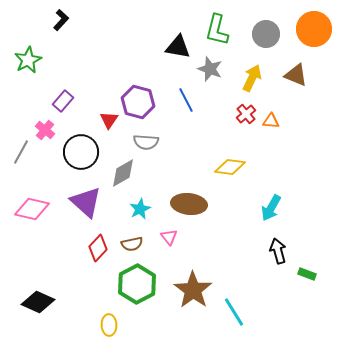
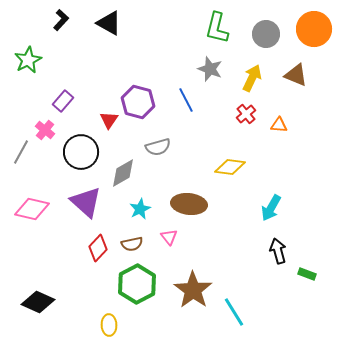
green L-shape: moved 2 px up
black triangle: moved 69 px left, 24 px up; rotated 20 degrees clockwise
orange triangle: moved 8 px right, 4 px down
gray semicircle: moved 12 px right, 5 px down; rotated 20 degrees counterclockwise
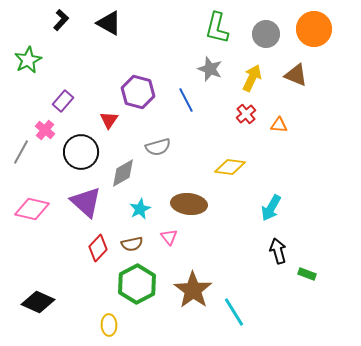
purple hexagon: moved 10 px up
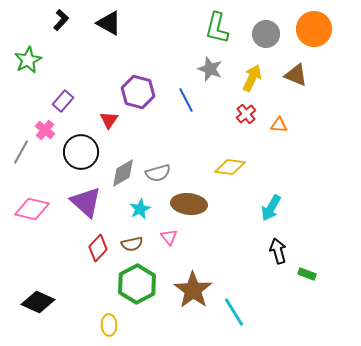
gray semicircle: moved 26 px down
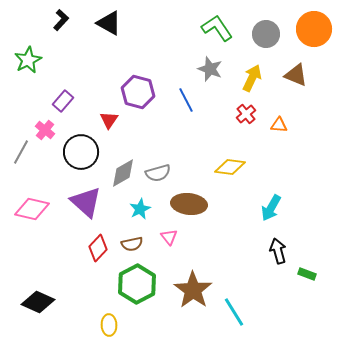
green L-shape: rotated 132 degrees clockwise
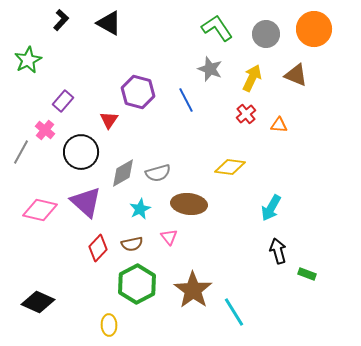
pink diamond: moved 8 px right, 1 px down
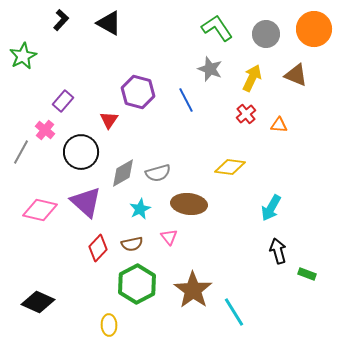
green star: moved 5 px left, 4 px up
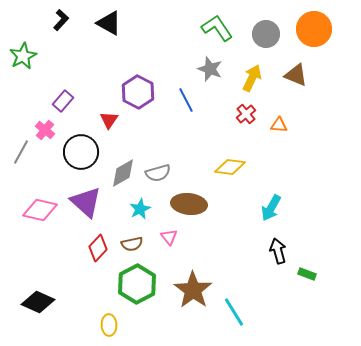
purple hexagon: rotated 12 degrees clockwise
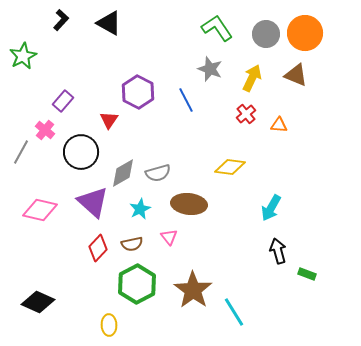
orange circle: moved 9 px left, 4 px down
purple triangle: moved 7 px right
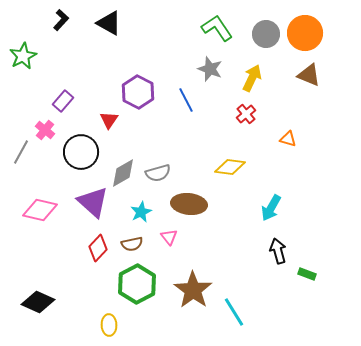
brown triangle: moved 13 px right
orange triangle: moved 9 px right, 14 px down; rotated 12 degrees clockwise
cyan star: moved 1 px right, 3 px down
